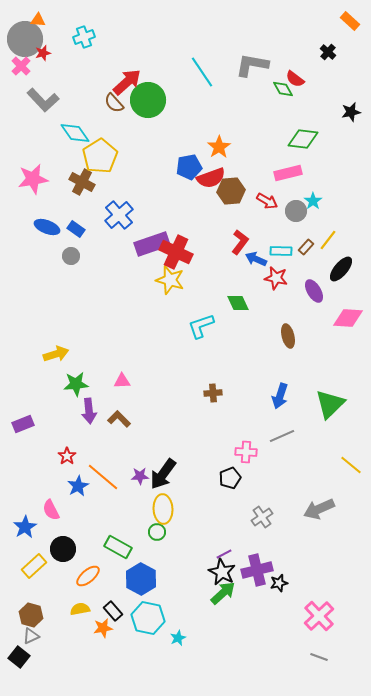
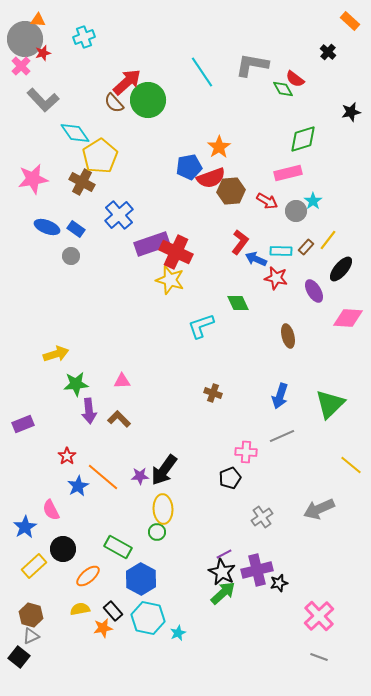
green diamond at (303, 139): rotated 24 degrees counterclockwise
brown cross at (213, 393): rotated 24 degrees clockwise
black arrow at (163, 474): moved 1 px right, 4 px up
cyan star at (178, 638): moved 5 px up
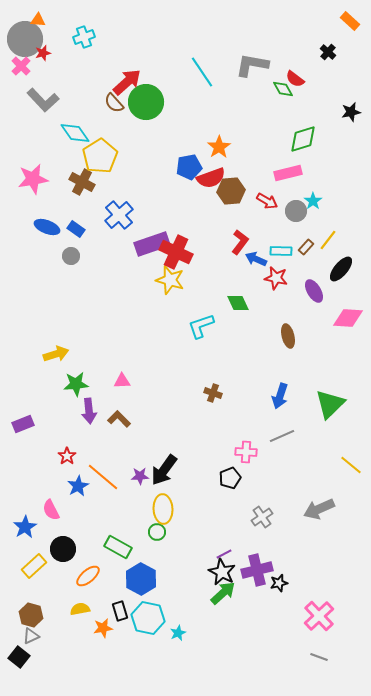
green circle at (148, 100): moved 2 px left, 2 px down
black rectangle at (113, 611): moved 7 px right; rotated 24 degrees clockwise
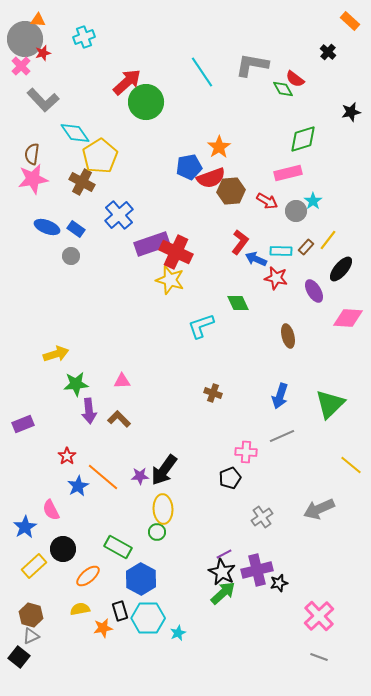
brown semicircle at (114, 103): moved 82 px left, 51 px down; rotated 50 degrees clockwise
cyan hexagon at (148, 618): rotated 12 degrees counterclockwise
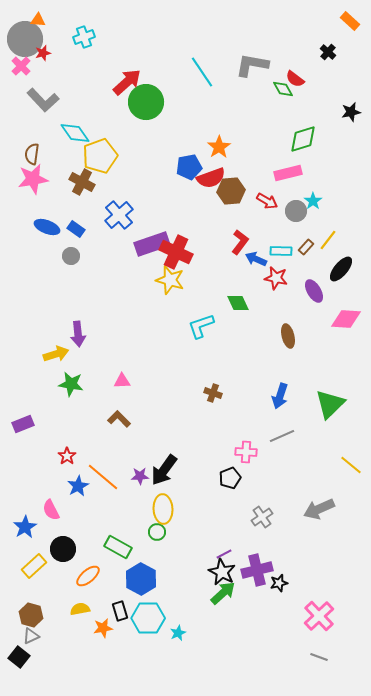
yellow pentagon at (100, 156): rotated 12 degrees clockwise
pink diamond at (348, 318): moved 2 px left, 1 px down
green star at (76, 384): moved 5 px left; rotated 15 degrees clockwise
purple arrow at (89, 411): moved 11 px left, 77 px up
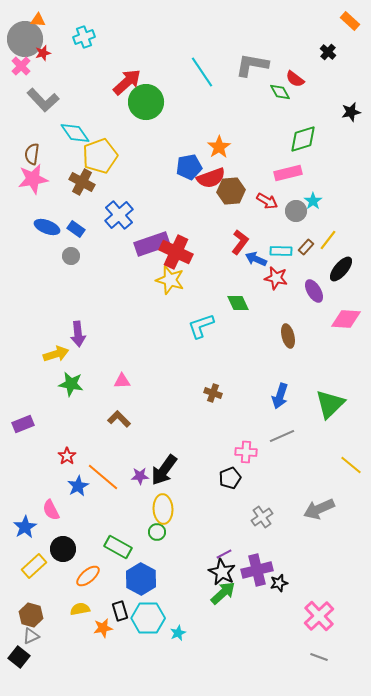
green diamond at (283, 89): moved 3 px left, 3 px down
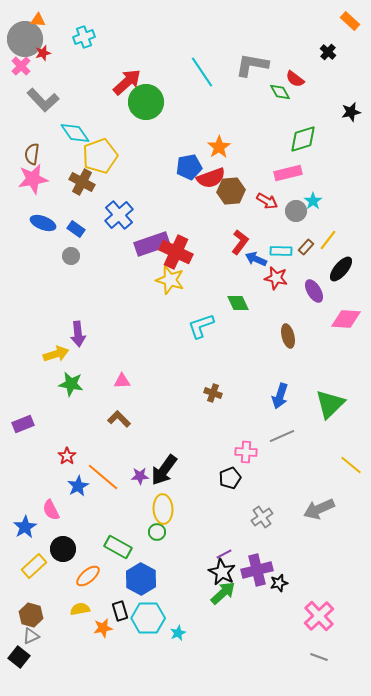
blue ellipse at (47, 227): moved 4 px left, 4 px up
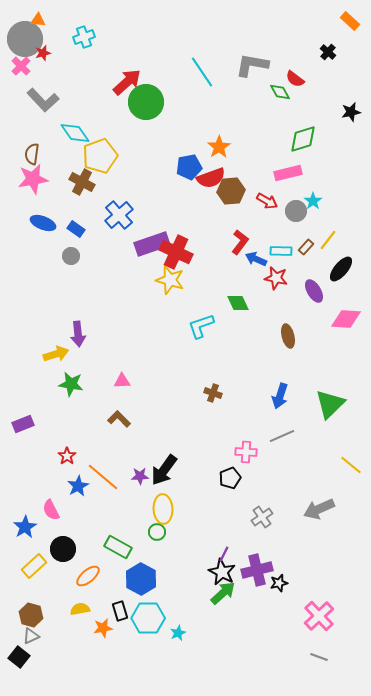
purple line at (224, 554): rotated 35 degrees counterclockwise
